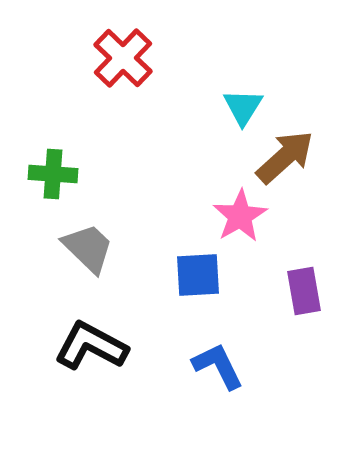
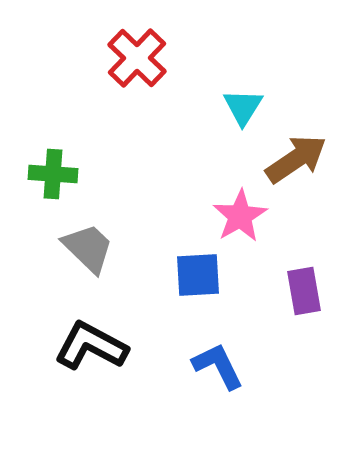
red cross: moved 14 px right
brown arrow: moved 11 px right, 2 px down; rotated 8 degrees clockwise
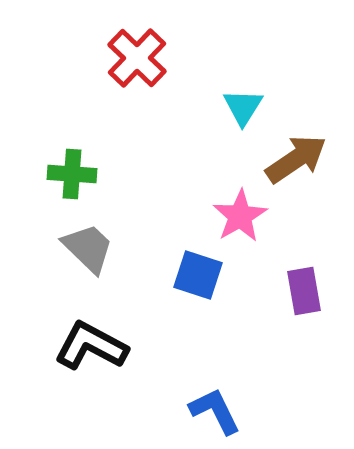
green cross: moved 19 px right
blue square: rotated 21 degrees clockwise
blue L-shape: moved 3 px left, 45 px down
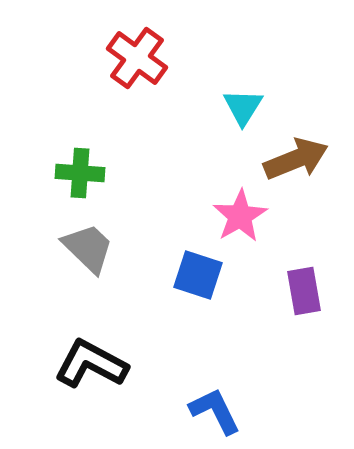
red cross: rotated 8 degrees counterclockwise
brown arrow: rotated 12 degrees clockwise
green cross: moved 8 px right, 1 px up
black L-shape: moved 18 px down
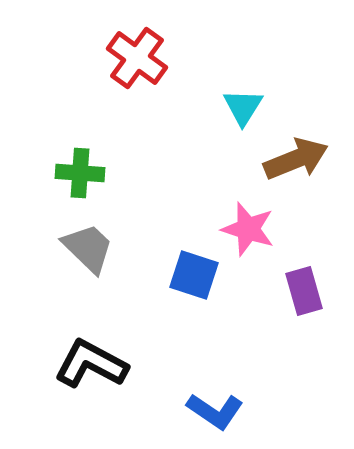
pink star: moved 8 px right, 13 px down; rotated 24 degrees counterclockwise
blue square: moved 4 px left
purple rectangle: rotated 6 degrees counterclockwise
blue L-shape: rotated 150 degrees clockwise
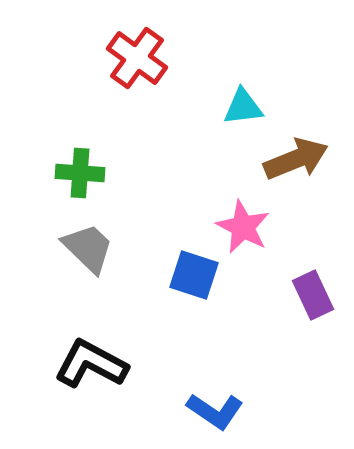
cyan triangle: rotated 51 degrees clockwise
pink star: moved 5 px left, 2 px up; rotated 10 degrees clockwise
purple rectangle: moved 9 px right, 4 px down; rotated 9 degrees counterclockwise
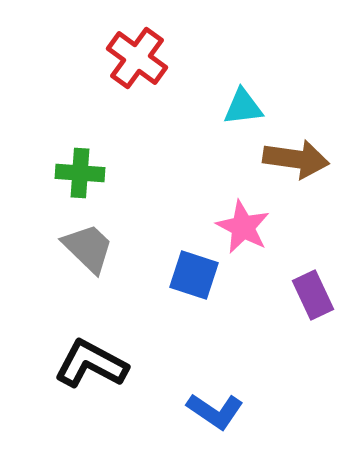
brown arrow: rotated 30 degrees clockwise
